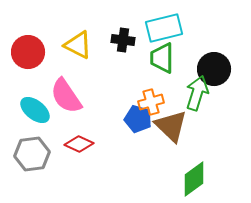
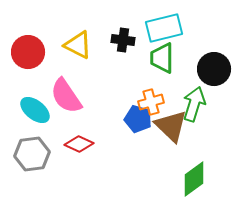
green arrow: moved 3 px left, 11 px down
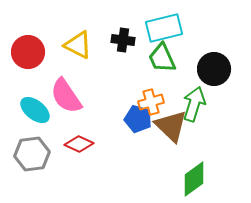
green trapezoid: rotated 24 degrees counterclockwise
